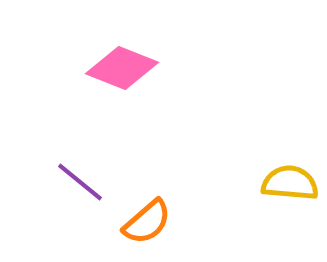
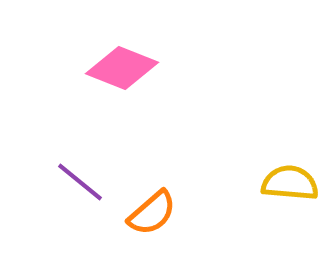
orange semicircle: moved 5 px right, 9 px up
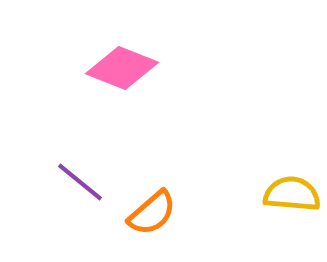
yellow semicircle: moved 2 px right, 11 px down
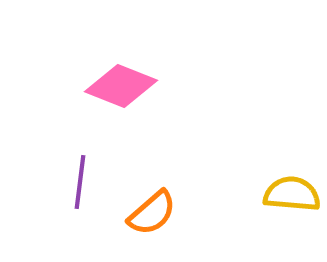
pink diamond: moved 1 px left, 18 px down
purple line: rotated 58 degrees clockwise
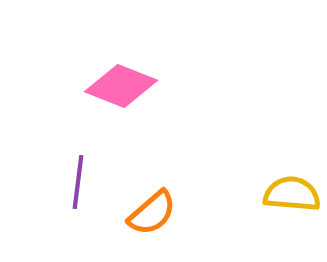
purple line: moved 2 px left
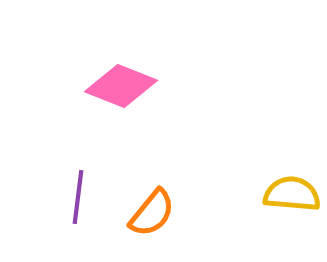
purple line: moved 15 px down
orange semicircle: rotated 10 degrees counterclockwise
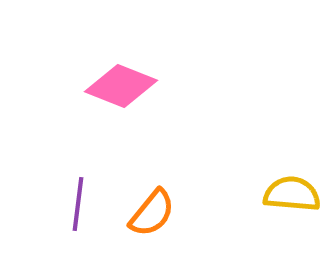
purple line: moved 7 px down
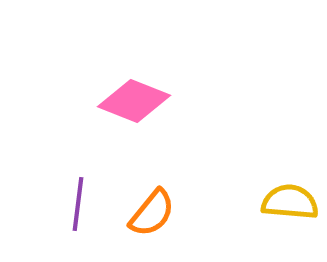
pink diamond: moved 13 px right, 15 px down
yellow semicircle: moved 2 px left, 8 px down
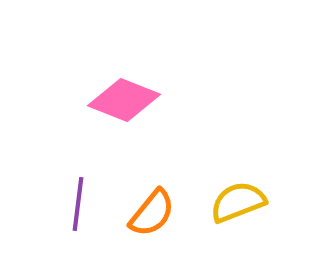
pink diamond: moved 10 px left, 1 px up
yellow semicircle: moved 52 px left; rotated 26 degrees counterclockwise
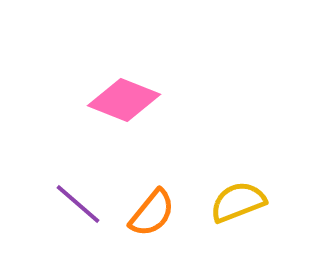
purple line: rotated 56 degrees counterclockwise
